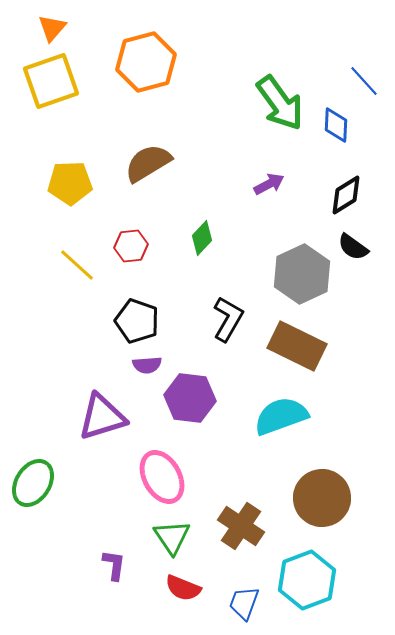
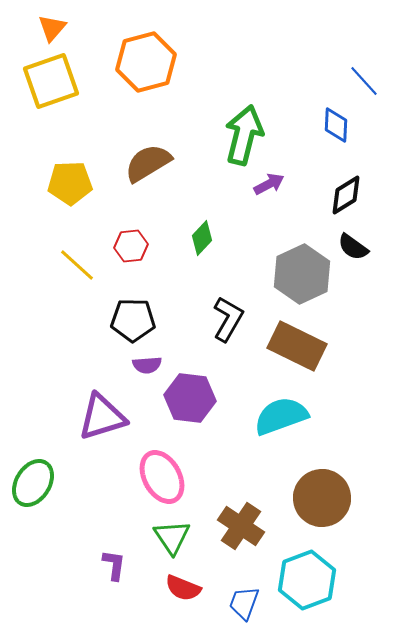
green arrow: moved 36 px left, 32 px down; rotated 130 degrees counterclockwise
black pentagon: moved 4 px left, 1 px up; rotated 18 degrees counterclockwise
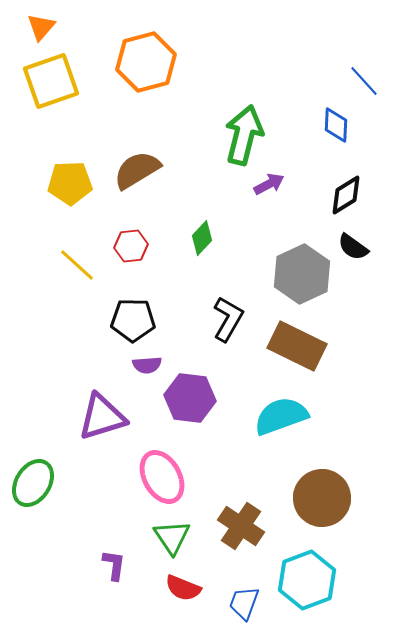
orange triangle: moved 11 px left, 1 px up
brown semicircle: moved 11 px left, 7 px down
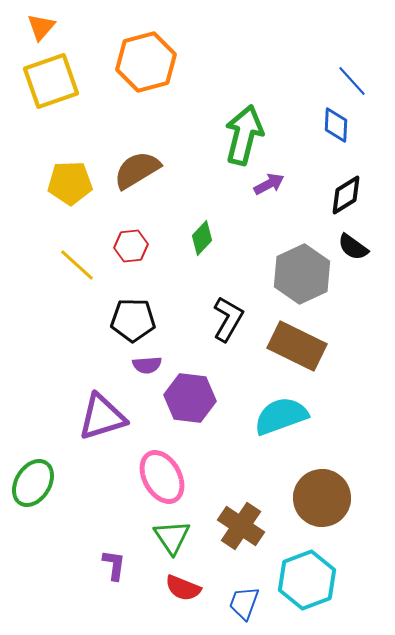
blue line: moved 12 px left
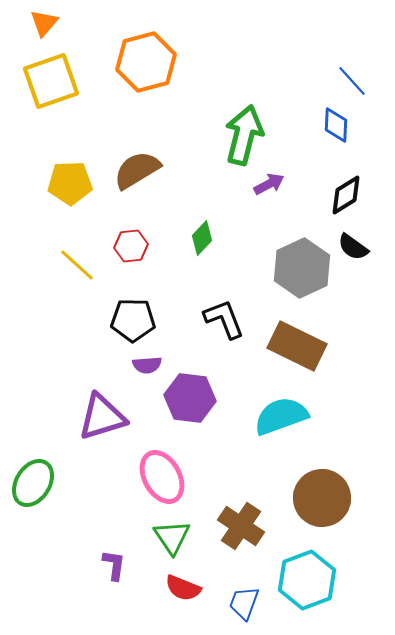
orange triangle: moved 3 px right, 4 px up
gray hexagon: moved 6 px up
black L-shape: moved 4 px left; rotated 51 degrees counterclockwise
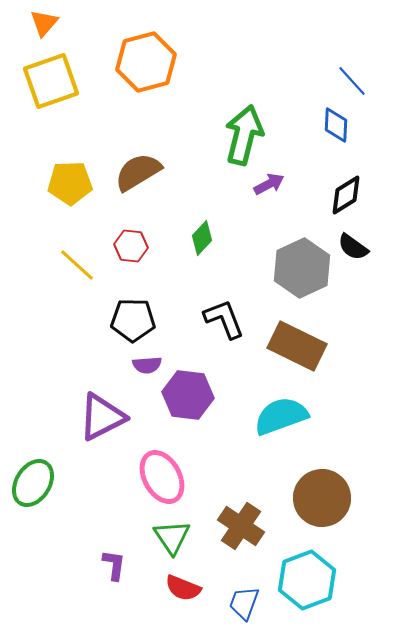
brown semicircle: moved 1 px right, 2 px down
red hexagon: rotated 12 degrees clockwise
purple hexagon: moved 2 px left, 3 px up
purple triangle: rotated 10 degrees counterclockwise
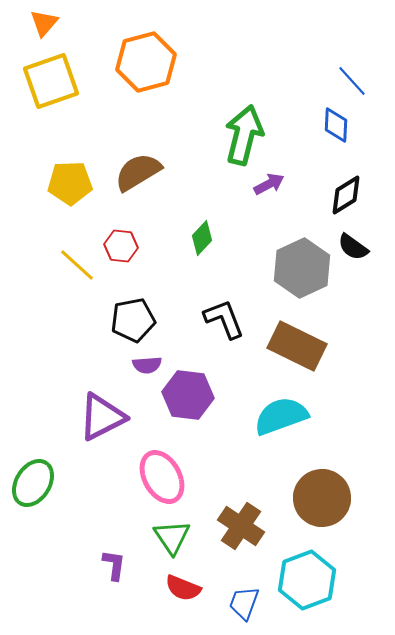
red hexagon: moved 10 px left
black pentagon: rotated 12 degrees counterclockwise
